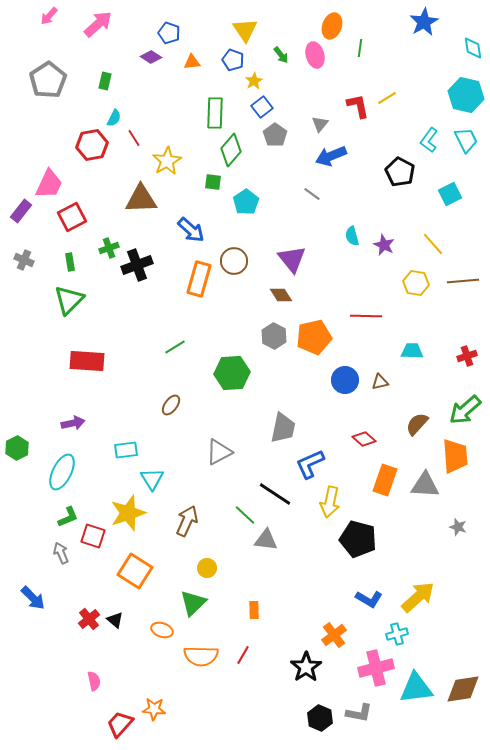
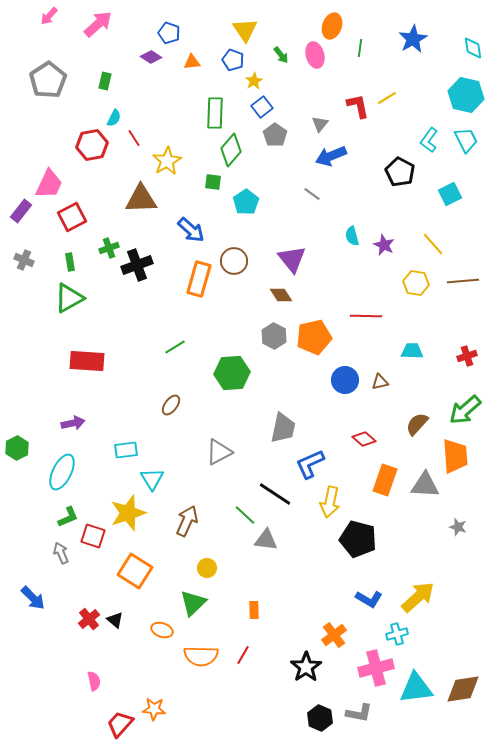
blue star at (424, 22): moved 11 px left, 17 px down
green triangle at (69, 300): moved 2 px up; rotated 16 degrees clockwise
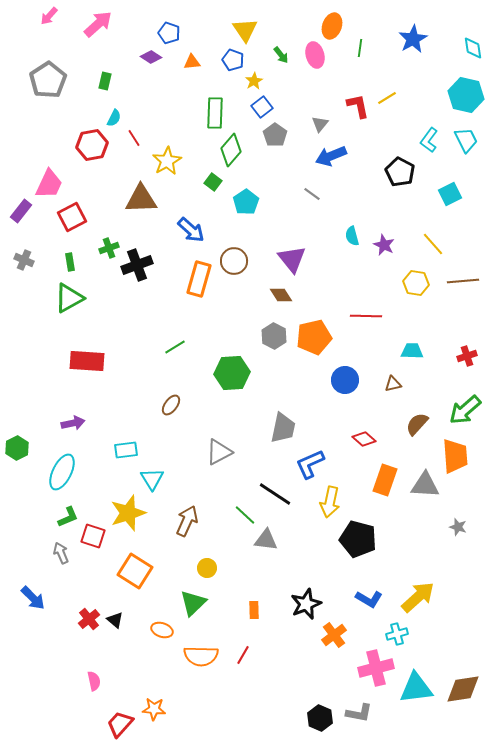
green square at (213, 182): rotated 30 degrees clockwise
brown triangle at (380, 382): moved 13 px right, 2 px down
black star at (306, 667): moved 63 px up; rotated 12 degrees clockwise
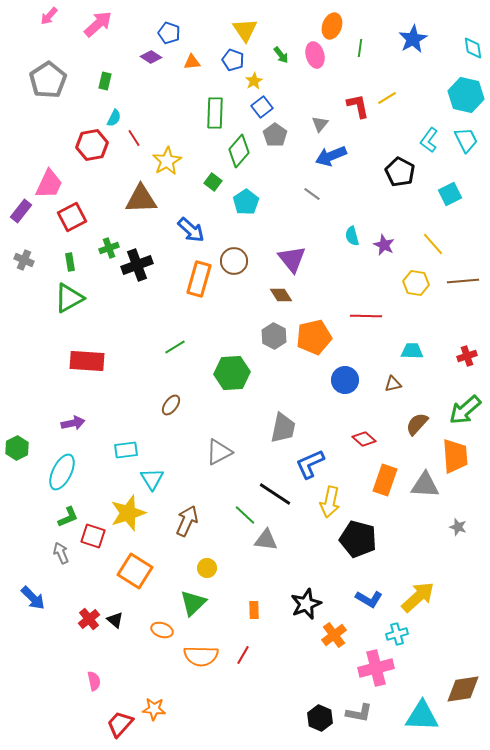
green diamond at (231, 150): moved 8 px right, 1 px down
cyan triangle at (416, 688): moved 6 px right, 28 px down; rotated 9 degrees clockwise
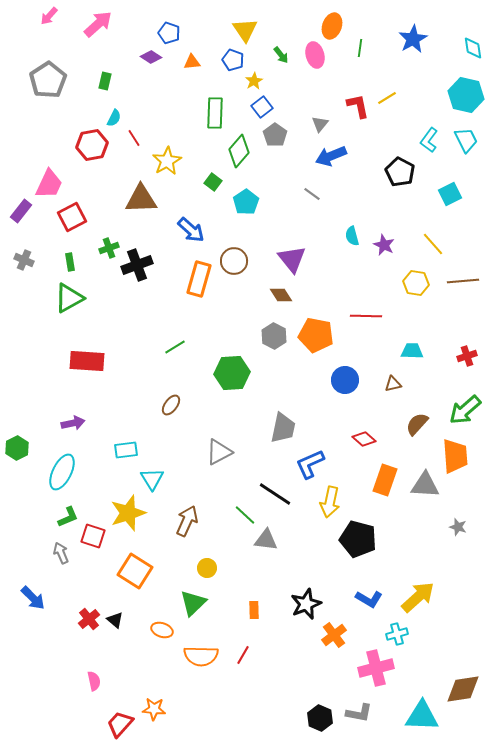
orange pentagon at (314, 337): moved 2 px right, 2 px up; rotated 24 degrees clockwise
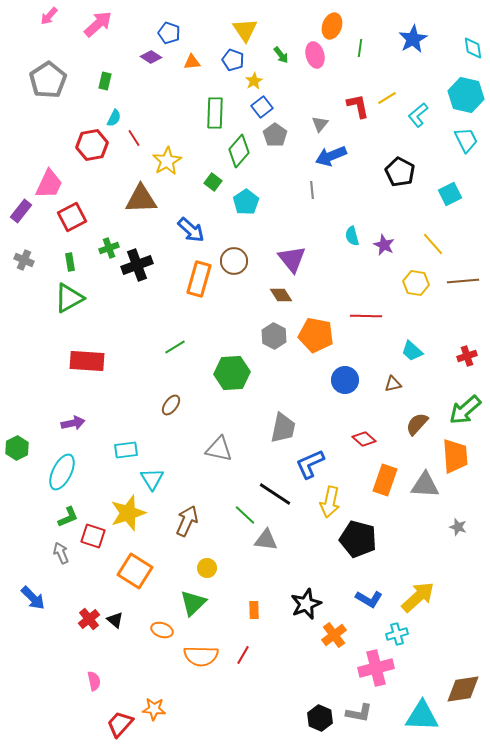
cyan L-shape at (429, 140): moved 11 px left, 25 px up; rotated 15 degrees clockwise
gray line at (312, 194): moved 4 px up; rotated 48 degrees clockwise
cyan trapezoid at (412, 351): rotated 140 degrees counterclockwise
gray triangle at (219, 452): moved 3 px up; rotated 40 degrees clockwise
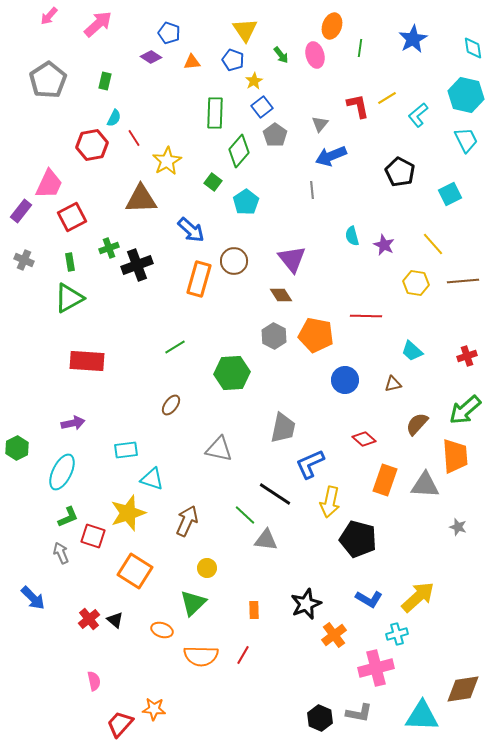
cyan triangle at (152, 479): rotated 40 degrees counterclockwise
